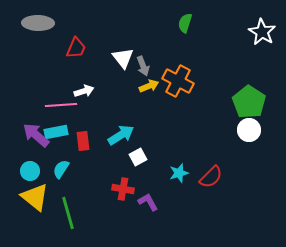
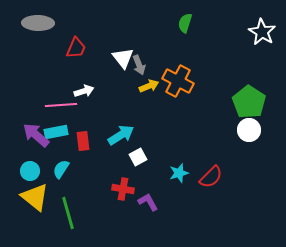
gray arrow: moved 4 px left, 1 px up
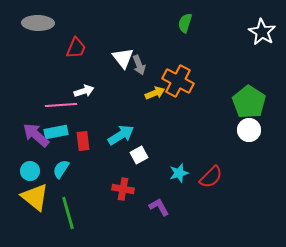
yellow arrow: moved 6 px right, 7 px down
white square: moved 1 px right, 2 px up
purple L-shape: moved 11 px right, 5 px down
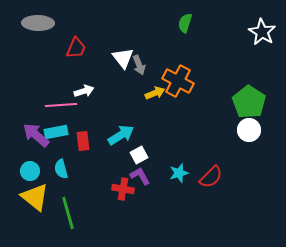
cyan semicircle: rotated 48 degrees counterclockwise
purple L-shape: moved 19 px left, 31 px up
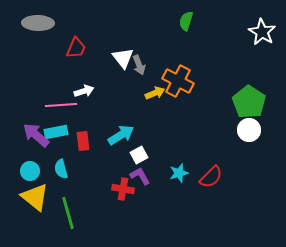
green semicircle: moved 1 px right, 2 px up
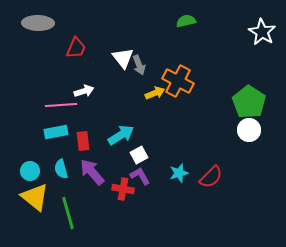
green semicircle: rotated 60 degrees clockwise
purple arrow: moved 56 px right, 37 px down; rotated 8 degrees clockwise
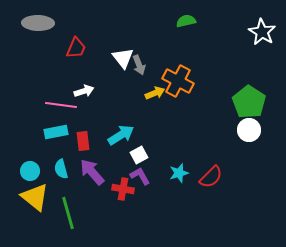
pink line: rotated 12 degrees clockwise
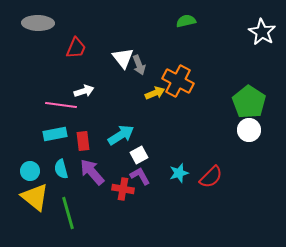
cyan rectangle: moved 1 px left, 2 px down
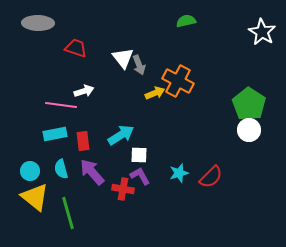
red trapezoid: rotated 95 degrees counterclockwise
green pentagon: moved 2 px down
white square: rotated 30 degrees clockwise
